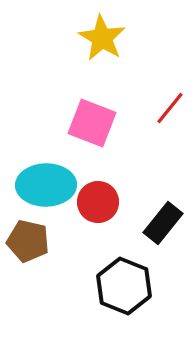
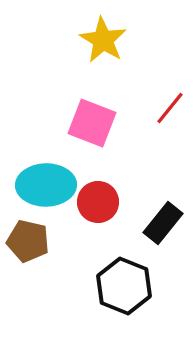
yellow star: moved 1 px right, 2 px down
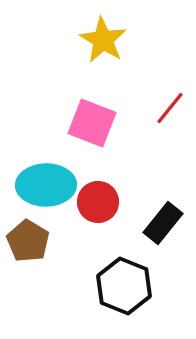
brown pentagon: rotated 18 degrees clockwise
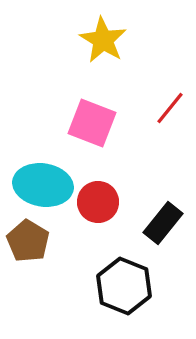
cyan ellipse: moved 3 px left; rotated 10 degrees clockwise
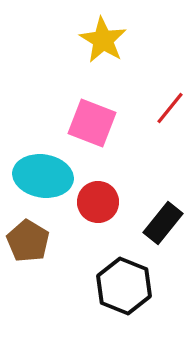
cyan ellipse: moved 9 px up
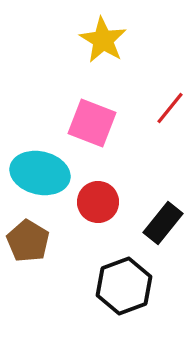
cyan ellipse: moved 3 px left, 3 px up; rotated 4 degrees clockwise
black hexagon: rotated 18 degrees clockwise
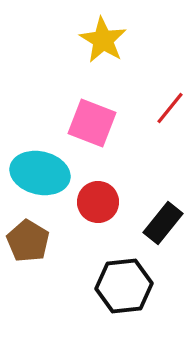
black hexagon: rotated 14 degrees clockwise
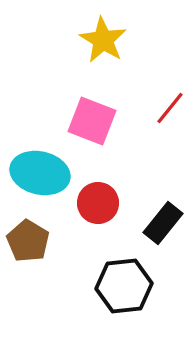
pink square: moved 2 px up
red circle: moved 1 px down
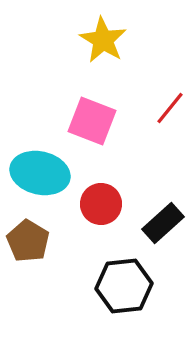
red circle: moved 3 px right, 1 px down
black rectangle: rotated 9 degrees clockwise
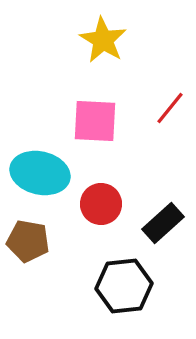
pink square: moved 3 px right; rotated 18 degrees counterclockwise
brown pentagon: rotated 21 degrees counterclockwise
